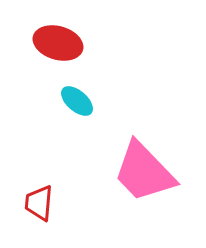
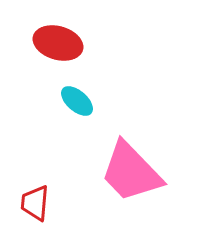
pink trapezoid: moved 13 px left
red trapezoid: moved 4 px left
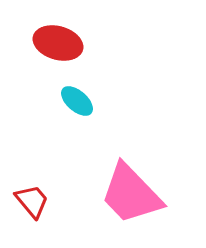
pink trapezoid: moved 22 px down
red trapezoid: moved 3 px left, 2 px up; rotated 135 degrees clockwise
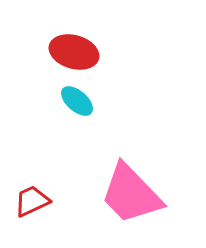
red ellipse: moved 16 px right, 9 px down
red trapezoid: rotated 75 degrees counterclockwise
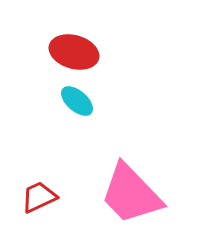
red trapezoid: moved 7 px right, 4 px up
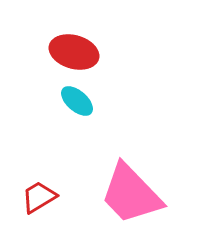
red trapezoid: rotated 6 degrees counterclockwise
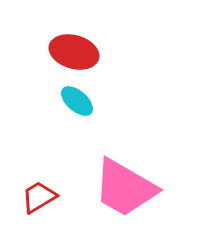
pink trapezoid: moved 6 px left, 6 px up; rotated 16 degrees counterclockwise
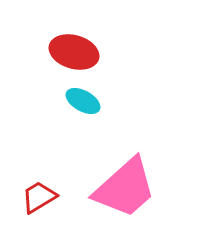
cyan ellipse: moved 6 px right; rotated 12 degrees counterclockwise
pink trapezoid: rotated 72 degrees counterclockwise
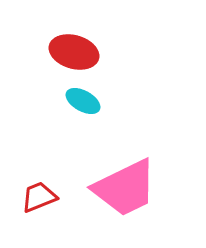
pink trapezoid: rotated 16 degrees clockwise
red trapezoid: rotated 9 degrees clockwise
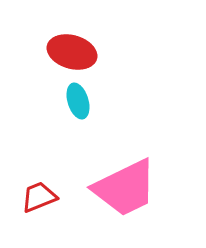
red ellipse: moved 2 px left
cyan ellipse: moved 5 px left; rotated 44 degrees clockwise
